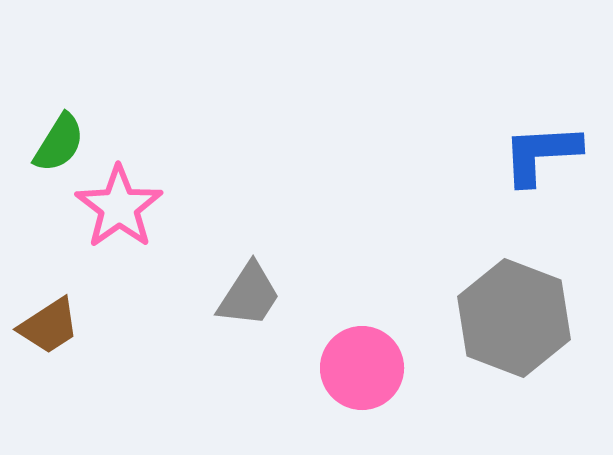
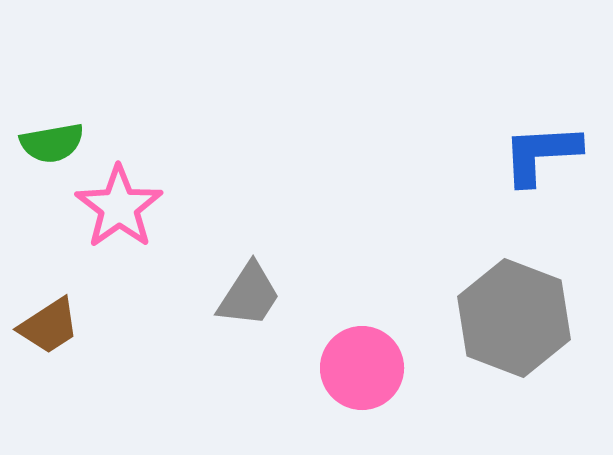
green semicircle: moved 7 px left; rotated 48 degrees clockwise
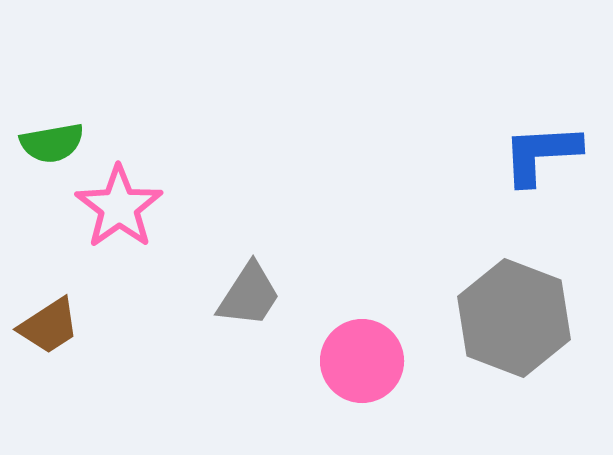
pink circle: moved 7 px up
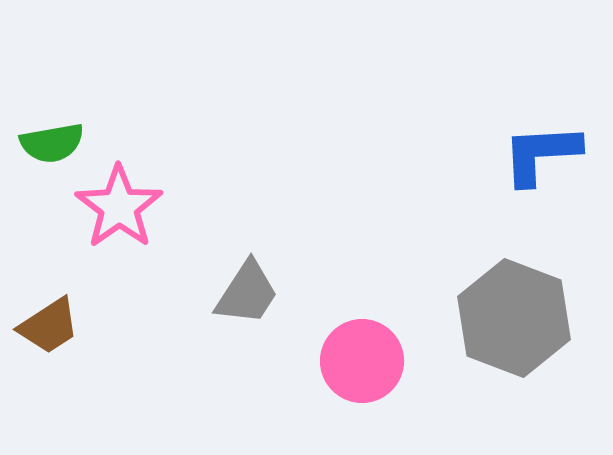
gray trapezoid: moved 2 px left, 2 px up
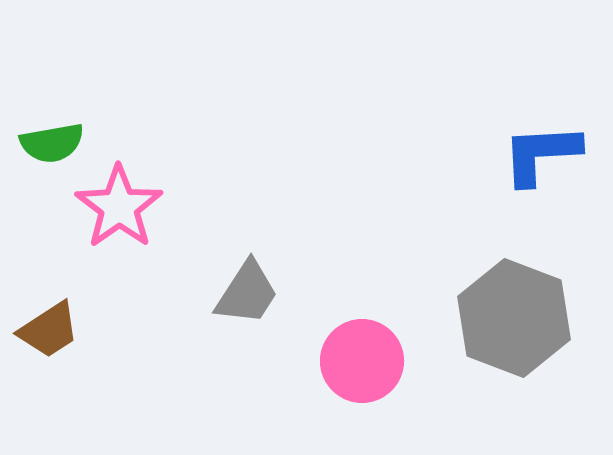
brown trapezoid: moved 4 px down
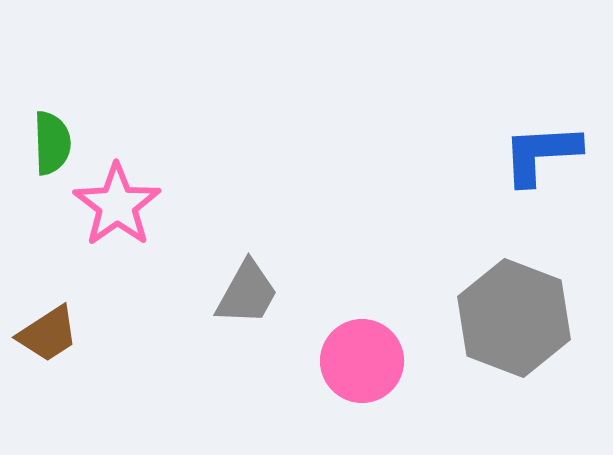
green semicircle: rotated 82 degrees counterclockwise
pink star: moved 2 px left, 2 px up
gray trapezoid: rotated 4 degrees counterclockwise
brown trapezoid: moved 1 px left, 4 px down
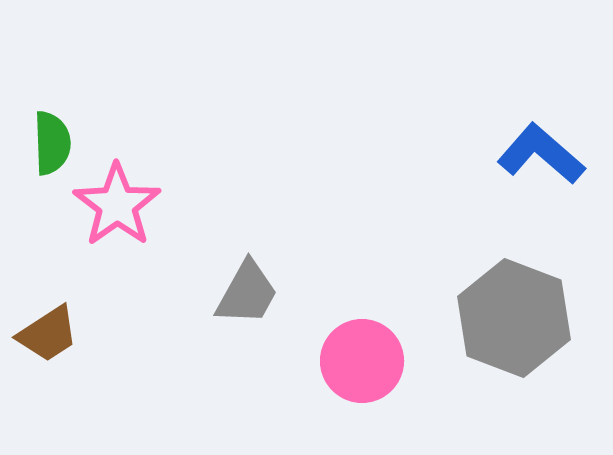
blue L-shape: rotated 44 degrees clockwise
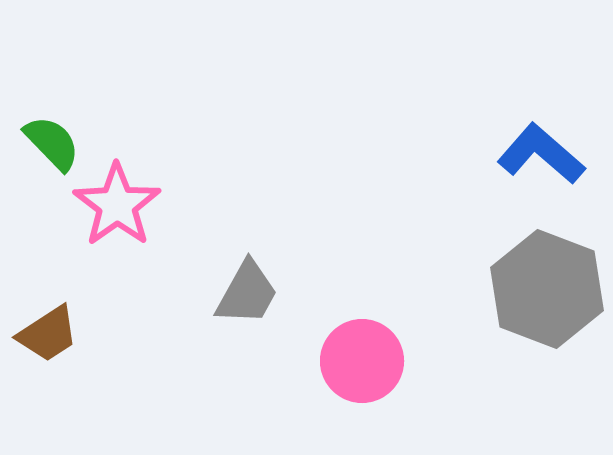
green semicircle: rotated 42 degrees counterclockwise
gray hexagon: moved 33 px right, 29 px up
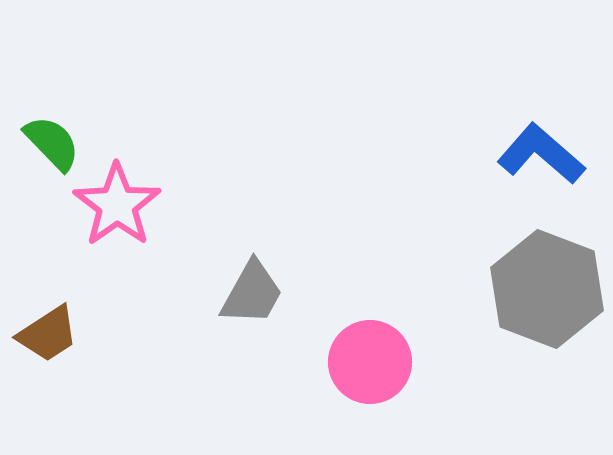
gray trapezoid: moved 5 px right
pink circle: moved 8 px right, 1 px down
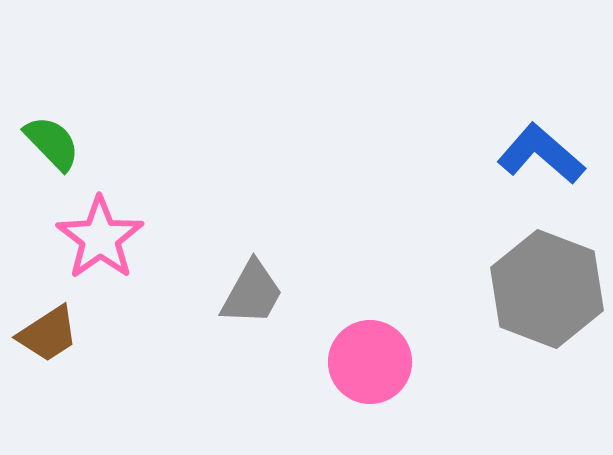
pink star: moved 17 px left, 33 px down
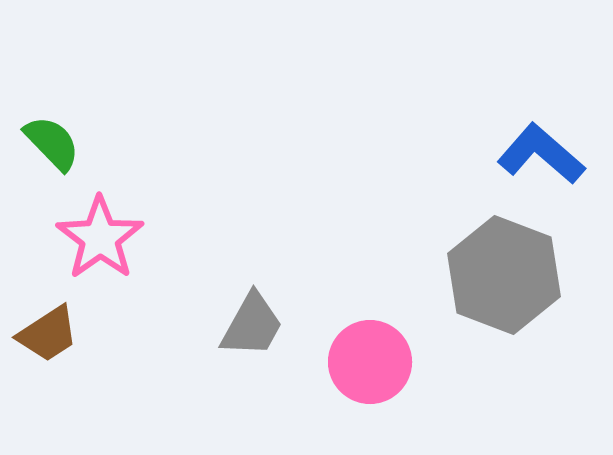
gray hexagon: moved 43 px left, 14 px up
gray trapezoid: moved 32 px down
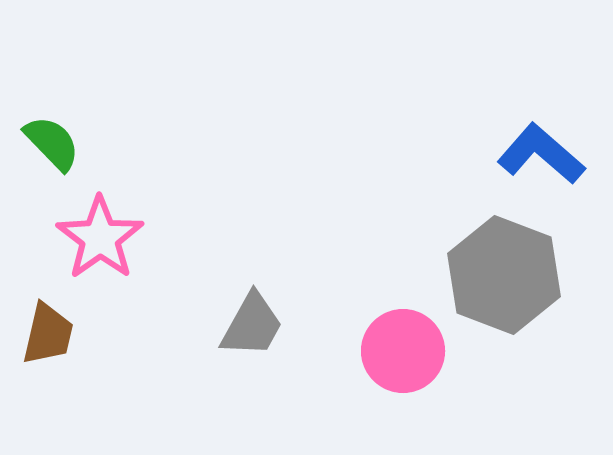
brown trapezoid: rotated 44 degrees counterclockwise
pink circle: moved 33 px right, 11 px up
